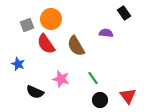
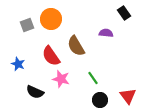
red semicircle: moved 5 px right, 12 px down
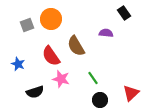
black semicircle: rotated 42 degrees counterclockwise
red triangle: moved 3 px right, 3 px up; rotated 24 degrees clockwise
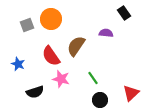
brown semicircle: rotated 65 degrees clockwise
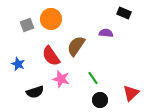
black rectangle: rotated 32 degrees counterclockwise
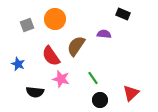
black rectangle: moved 1 px left, 1 px down
orange circle: moved 4 px right
purple semicircle: moved 2 px left, 1 px down
black semicircle: rotated 24 degrees clockwise
